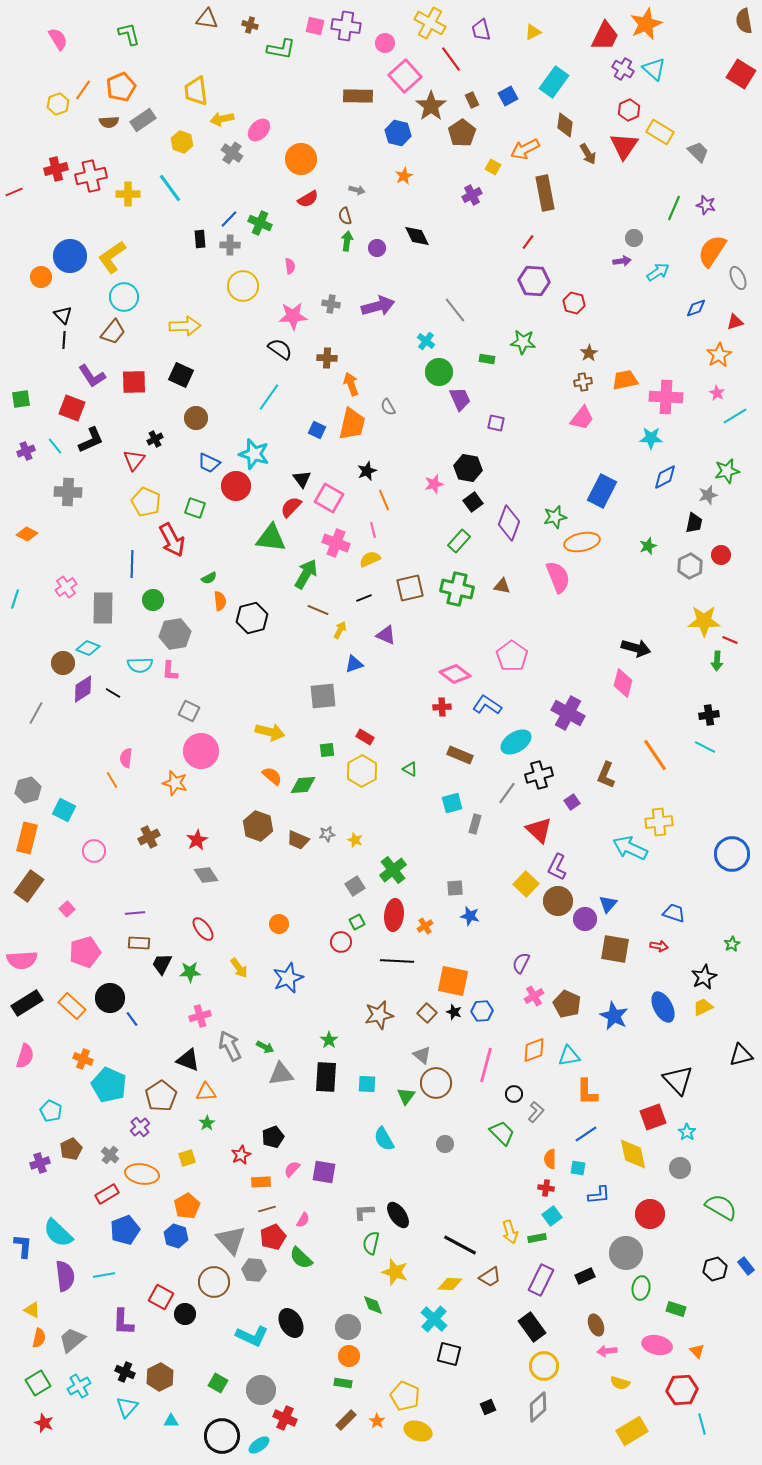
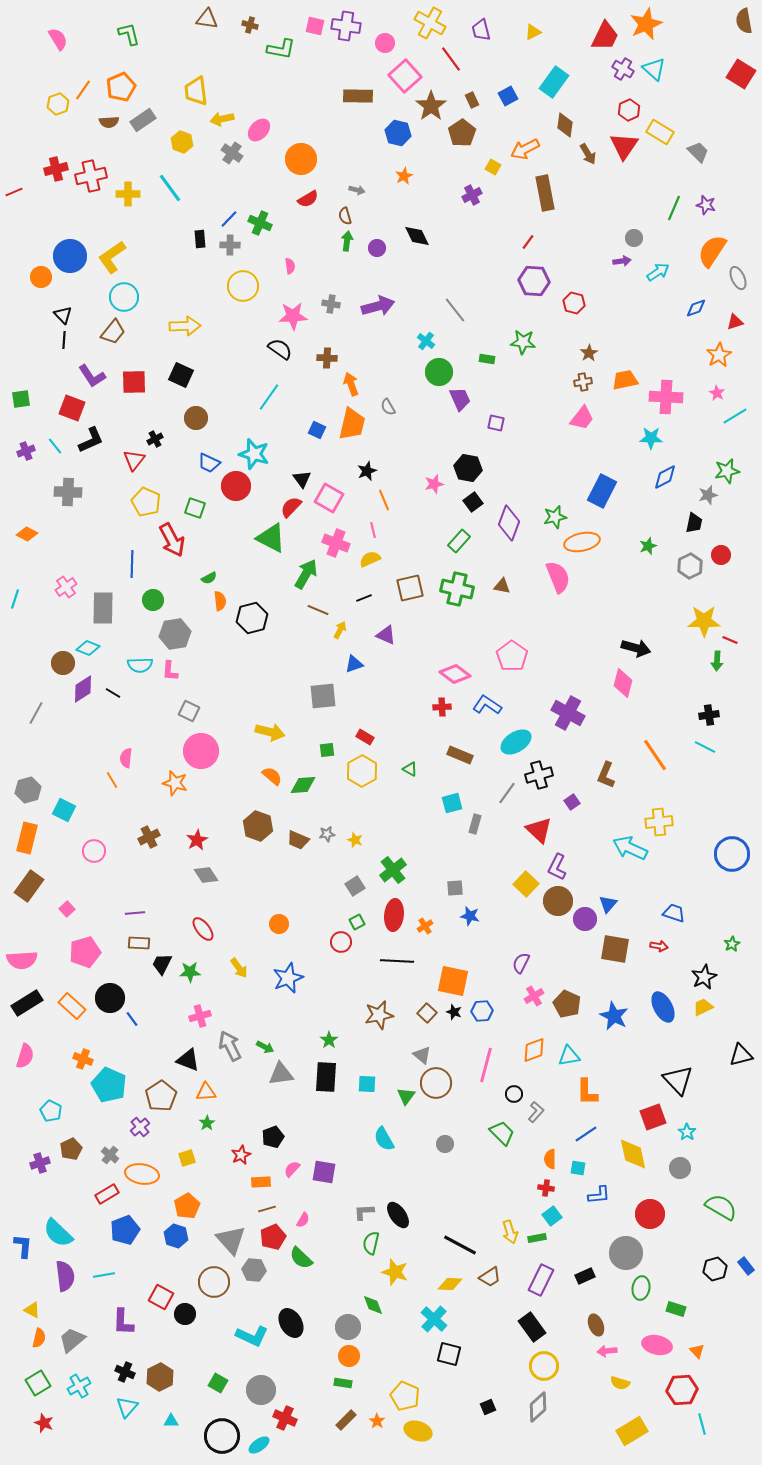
green triangle at (271, 538): rotated 20 degrees clockwise
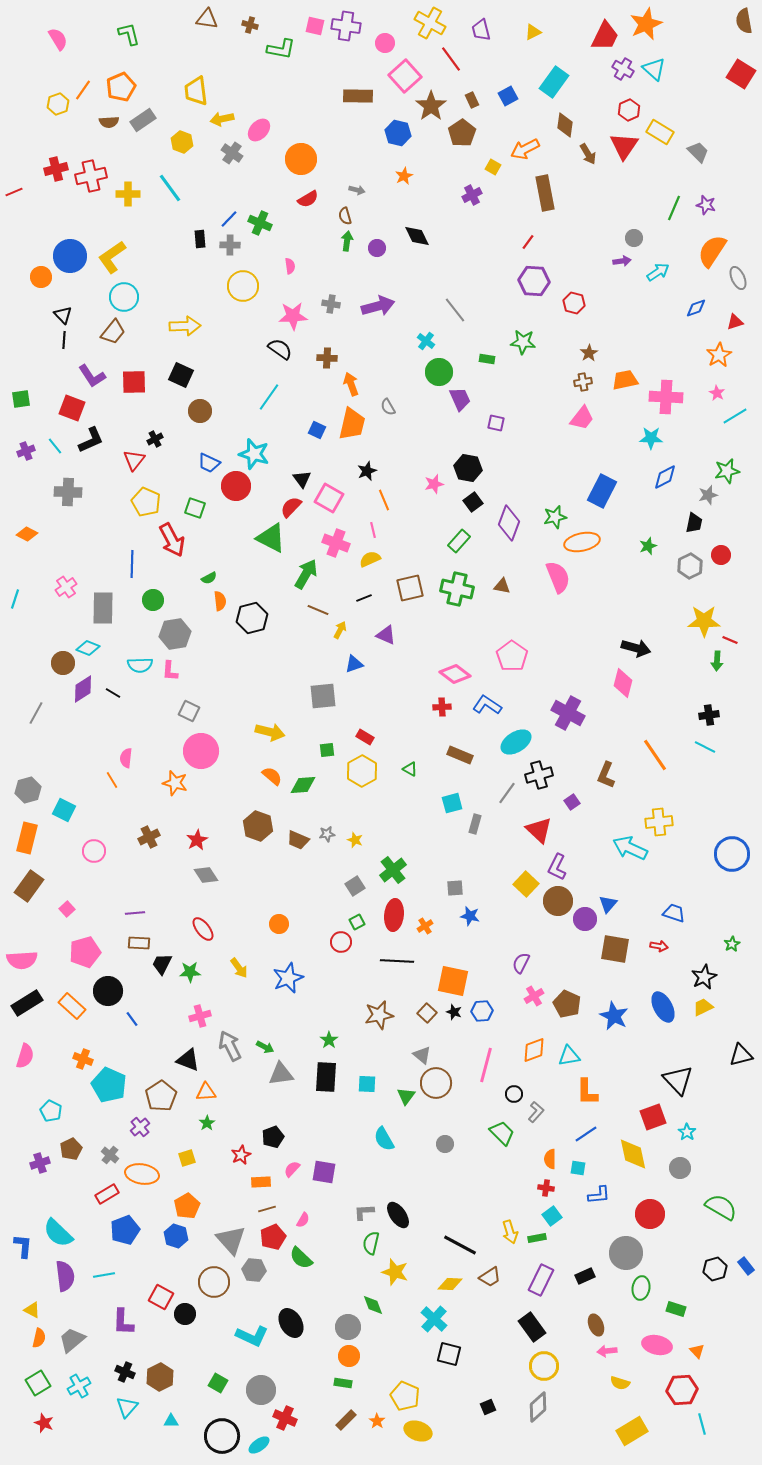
brown circle at (196, 418): moved 4 px right, 7 px up
black circle at (110, 998): moved 2 px left, 7 px up
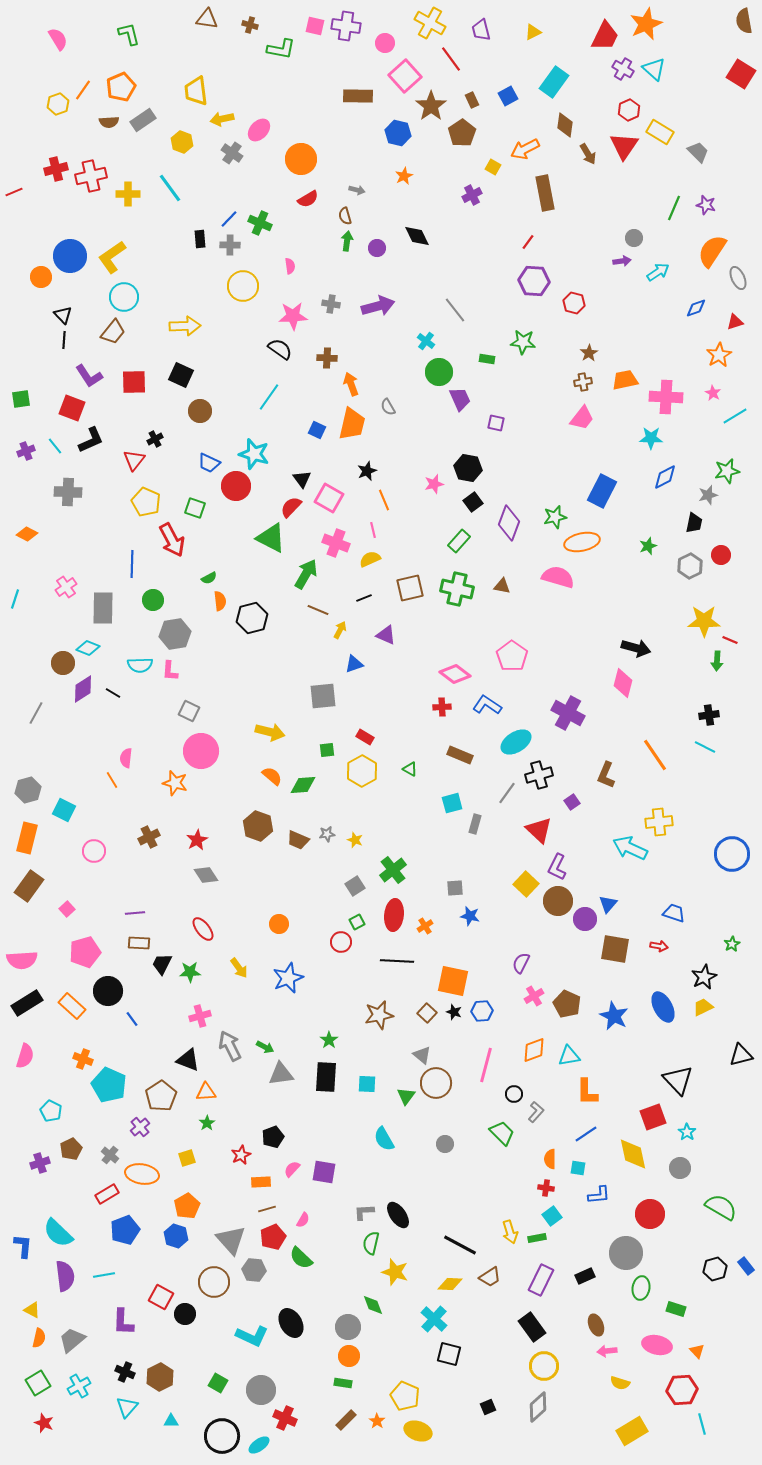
purple L-shape at (92, 376): moved 3 px left
pink star at (717, 393): moved 4 px left
pink semicircle at (558, 577): rotated 52 degrees counterclockwise
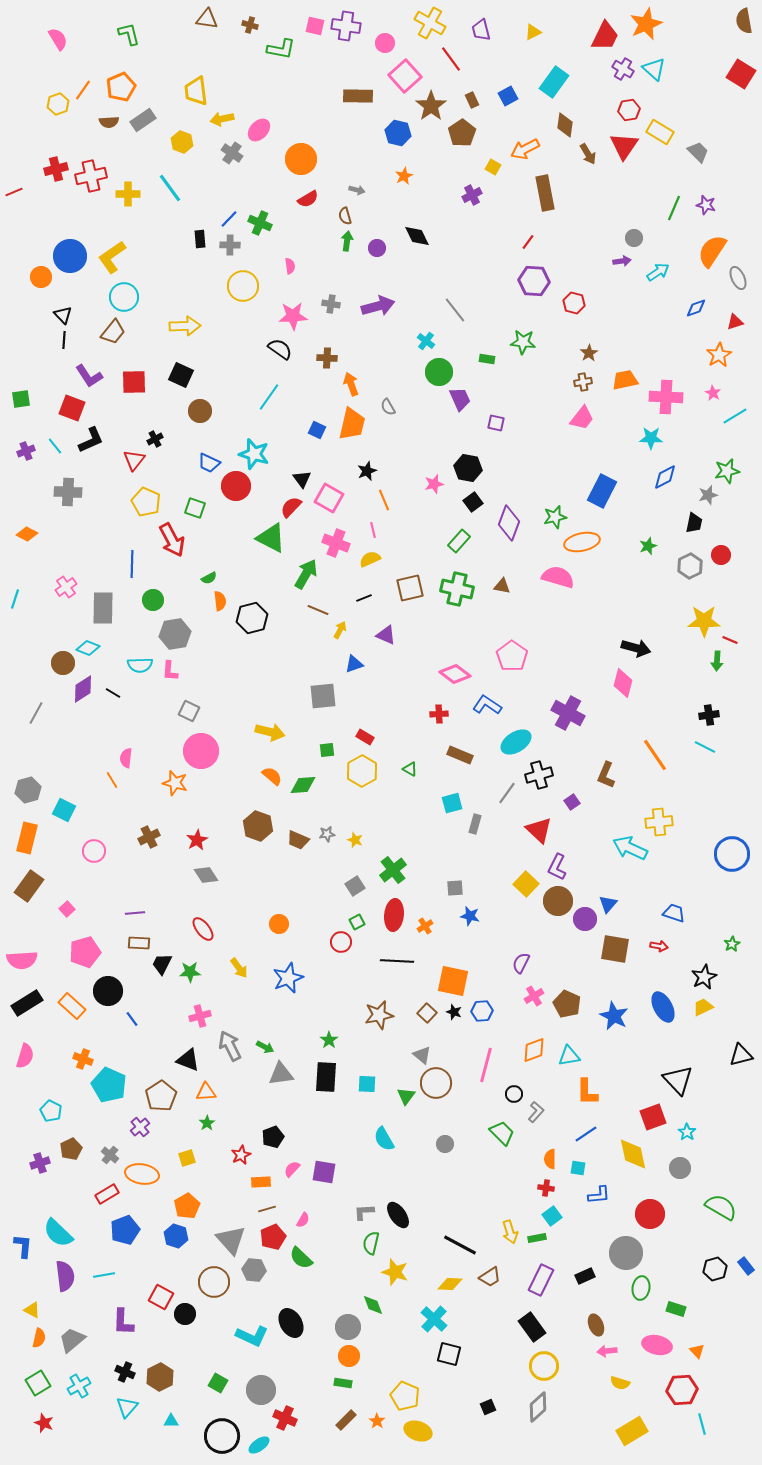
red hexagon at (629, 110): rotated 15 degrees clockwise
red cross at (442, 707): moved 3 px left, 7 px down
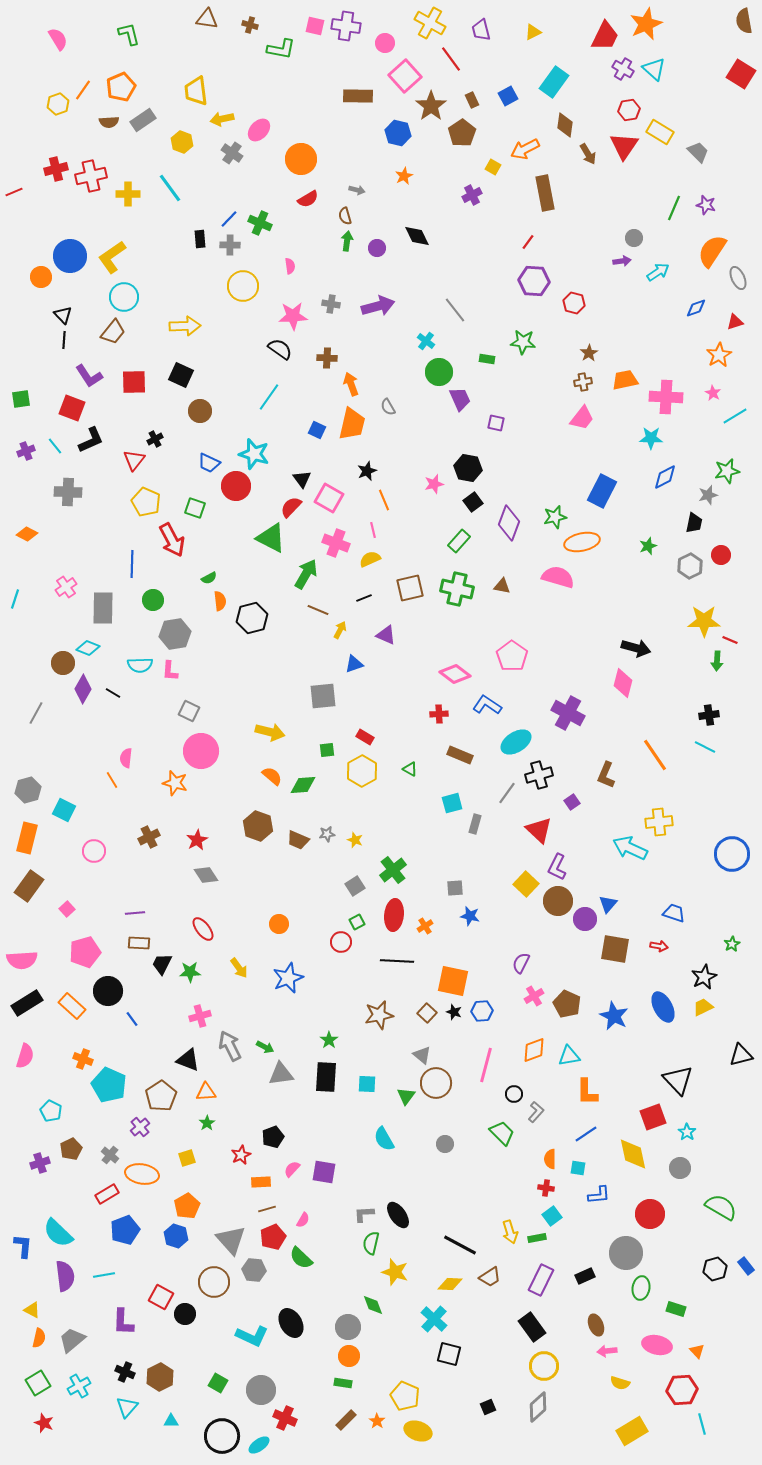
purple diamond at (83, 689): rotated 28 degrees counterclockwise
gray L-shape at (364, 1212): moved 2 px down
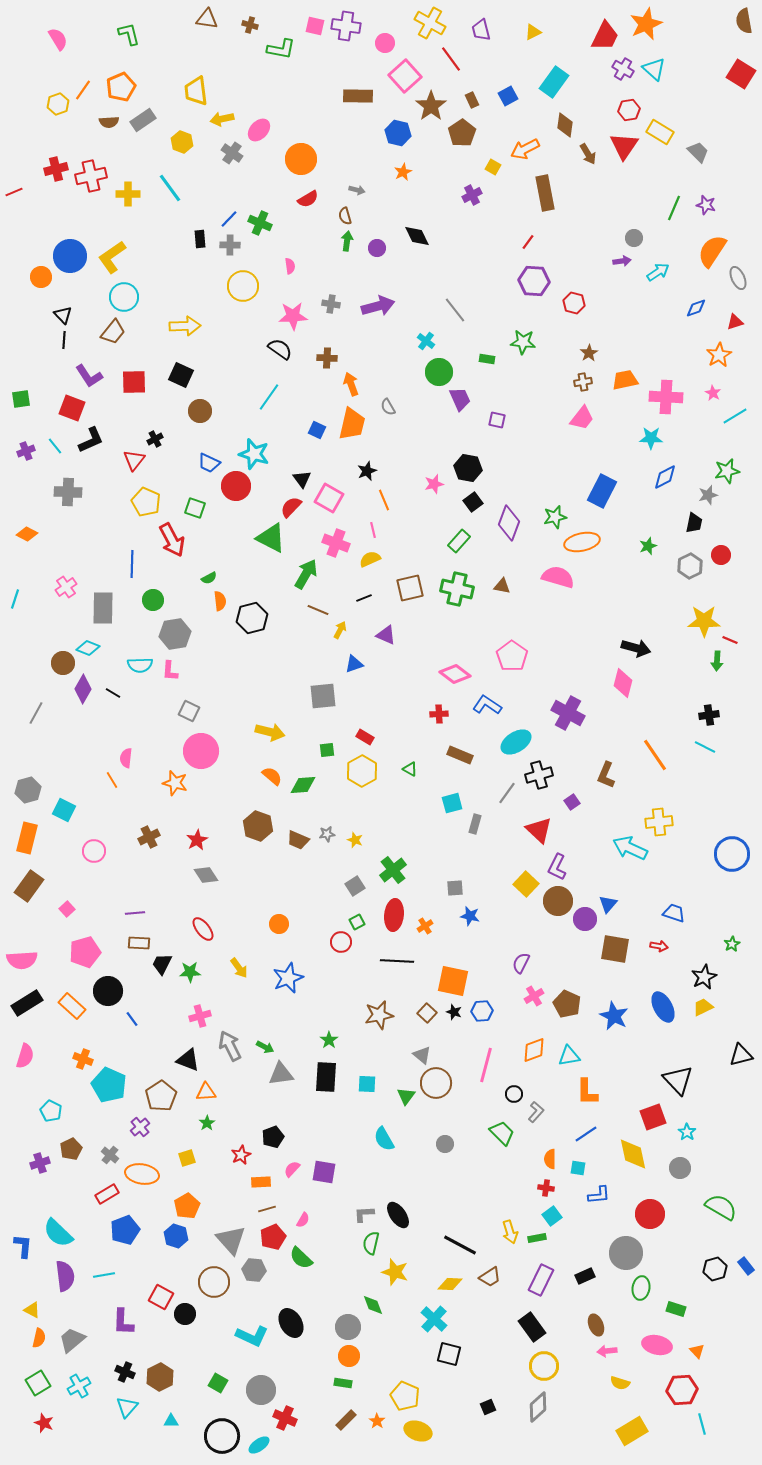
orange star at (404, 176): moved 1 px left, 4 px up
purple square at (496, 423): moved 1 px right, 3 px up
